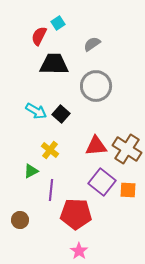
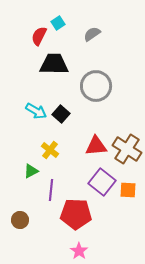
gray semicircle: moved 10 px up
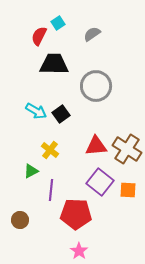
black square: rotated 12 degrees clockwise
purple square: moved 2 px left
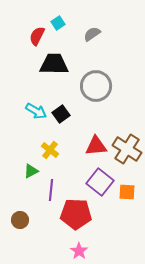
red semicircle: moved 2 px left
orange square: moved 1 px left, 2 px down
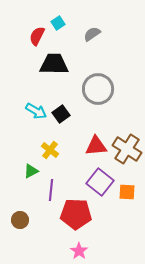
gray circle: moved 2 px right, 3 px down
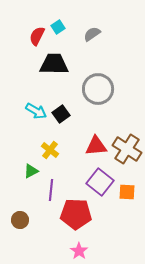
cyan square: moved 4 px down
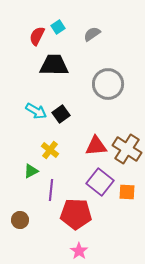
black trapezoid: moved 1 px down
gray circle: moved 10 px right, 5 px up
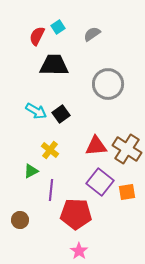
orange square: rotated 12 degrees counterclockwise
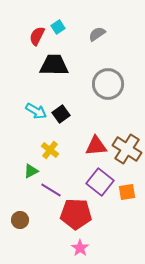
gray semicircle: moved 5 px right
purple line: rotated 65 degrees counterclockwise
pink star: moved 1 px right, 3 px up
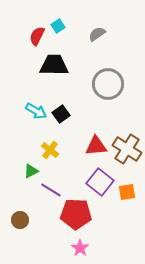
cyan square: moved 1 px up
